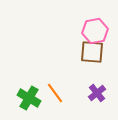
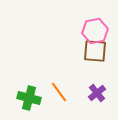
brown square: moved 3 px right, 1 px up
orange line: moved 4 px right, 1 px up
green cross: rotated 15 degrees counterclockwise
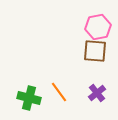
pink hexagon: moved 3 px right, 4 px up
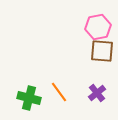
brown square: moved 7 px right
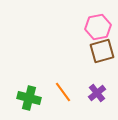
brown square: rotated 20 degrees counterclockwise
orange line: moved 4 px right
